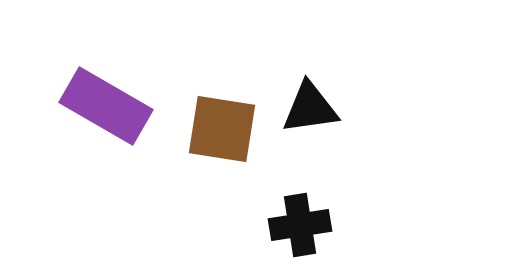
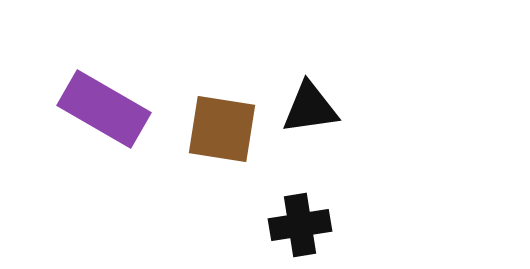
purple rectangle: moved 2 px left, 3 px down
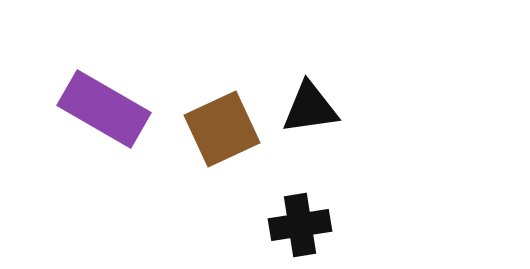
brown square: rotated 34 degrees counterclockwise
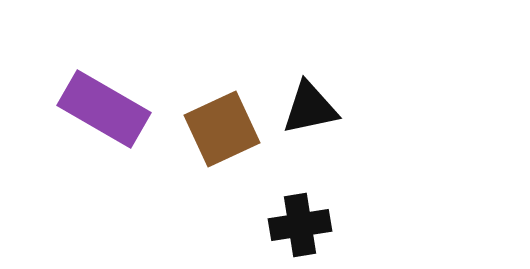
black triangle: rotated 4 degrees counterclockwise
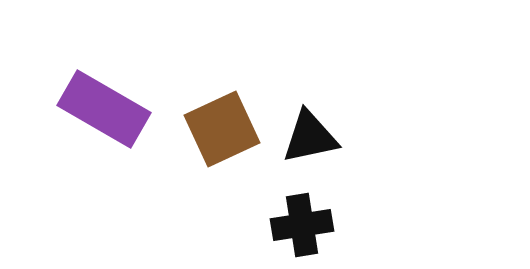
black triangle: moved 29 px down
black cross: moved 2 px right
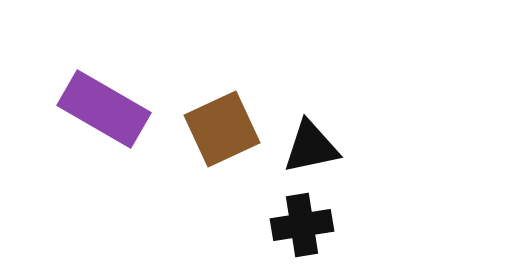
black triangle: moved 1 px right, 10 px down
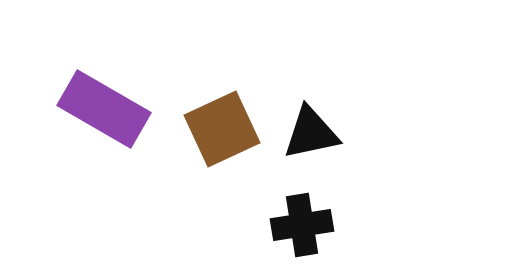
black triangle: moved 14 px up
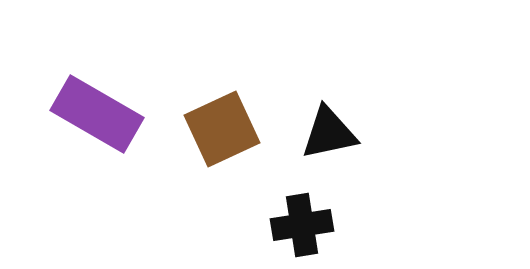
purple rectangle: moved 7 px left, 5 px down
black triangle: moved 18 px right
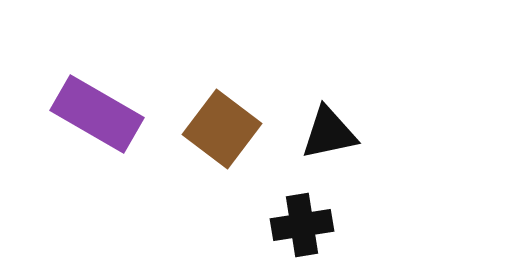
brown square: rotated 28 degrees counterclockwise
